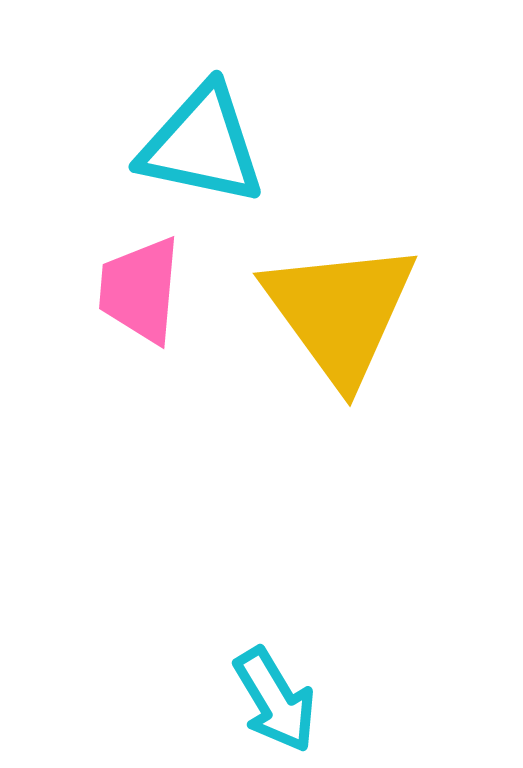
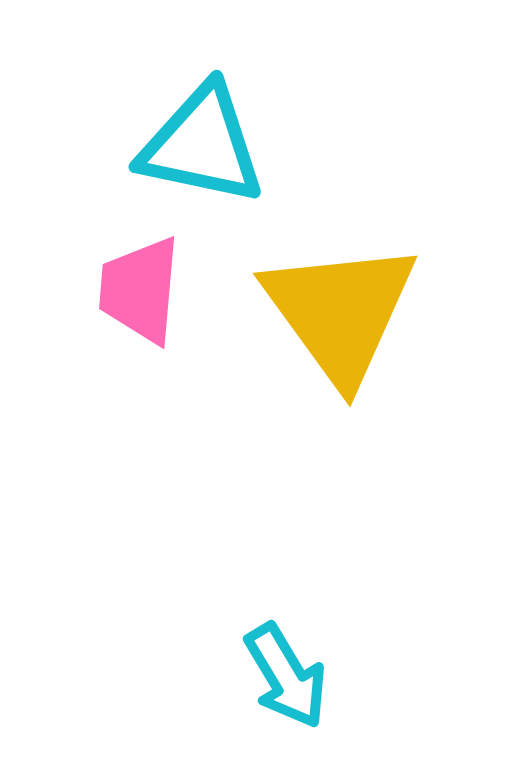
cyan arrow: moved 11 px right, 24 px up
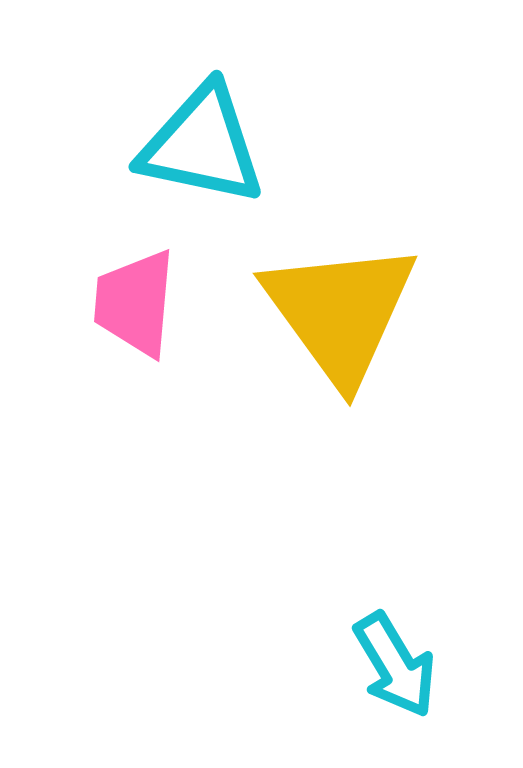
pink trapezoid: moved 5 px left, 13 px down
cyan arrow: moved 109 px right, 11 px up
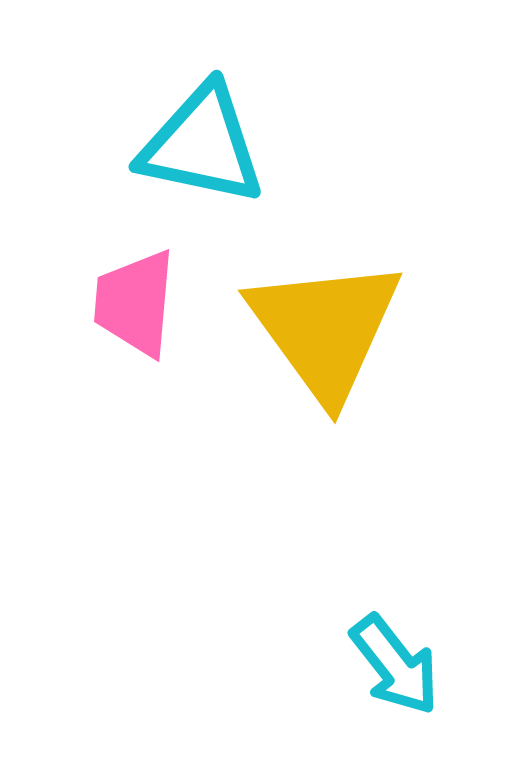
yellow triangle: moved 15 px left, 17 px down
cyan arrow: rotated 7 degrees counterclockwise
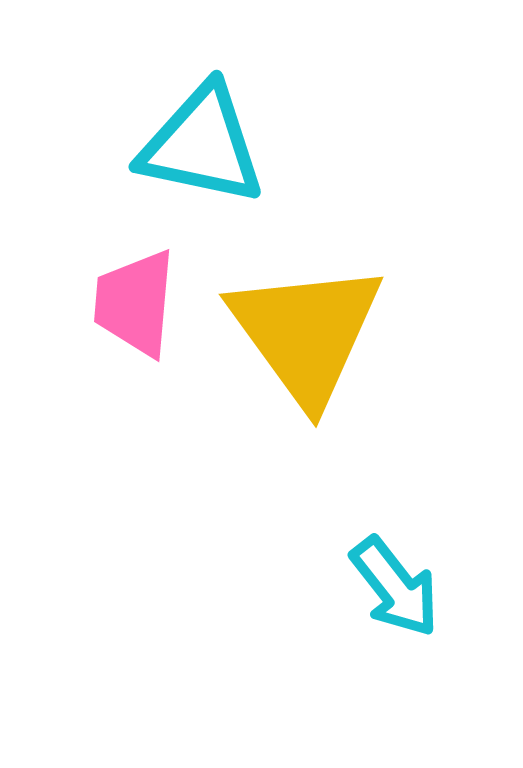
yellow triangle: moved 19 px left, 4 px down
cyan arrow: moved 78 px up
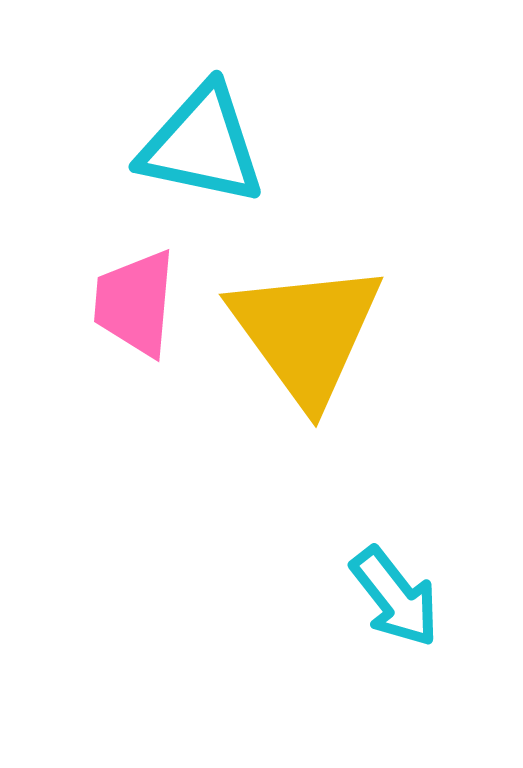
cyan arrow: moved 10 px down
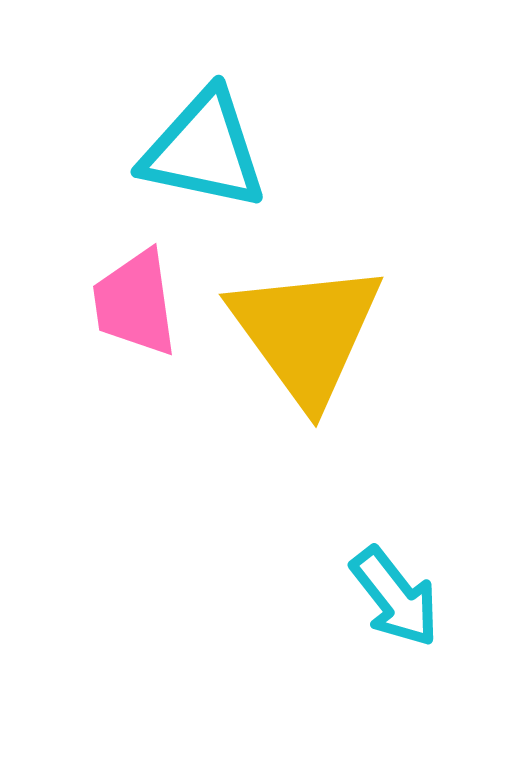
cyan triangle: moved 2 px right, 5 px down
pink trapezoid: rotated 13 degrees counterclockwise
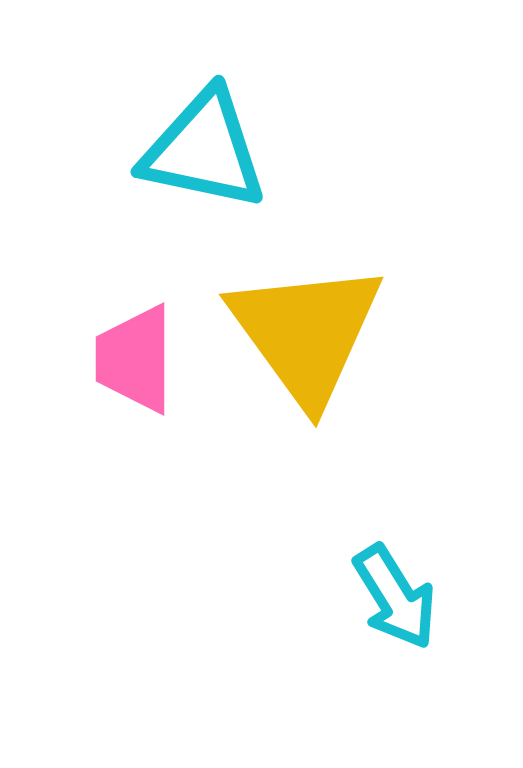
pink trapezoid: moved 56 px down; rotated 8 degrees clockwise
cyan arrow: rotated 6 degrees clockwise
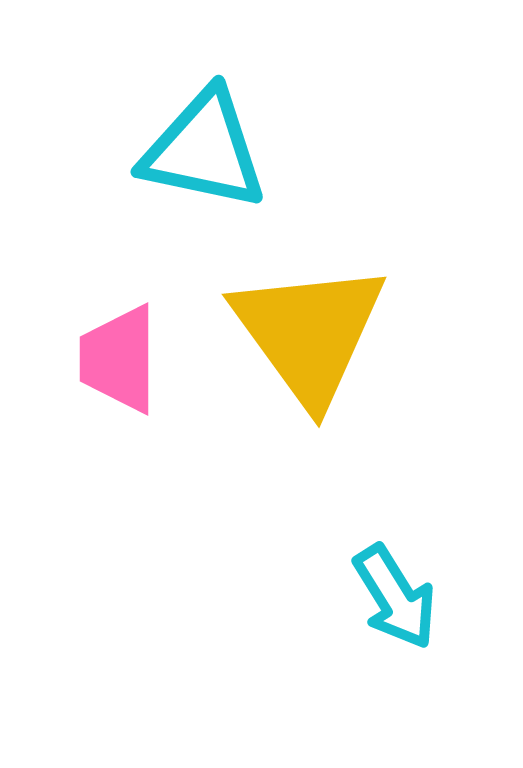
yellow triangle: moved 3 px right
pink trapezoid: moved 16 px left
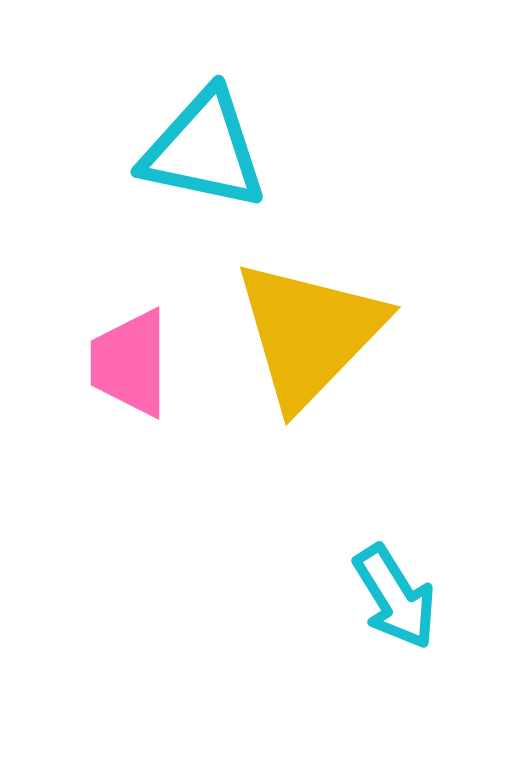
yellow triangle: rotated 20 degrees clockwise
pink trapezoid: moved 11 px right, 4 px down
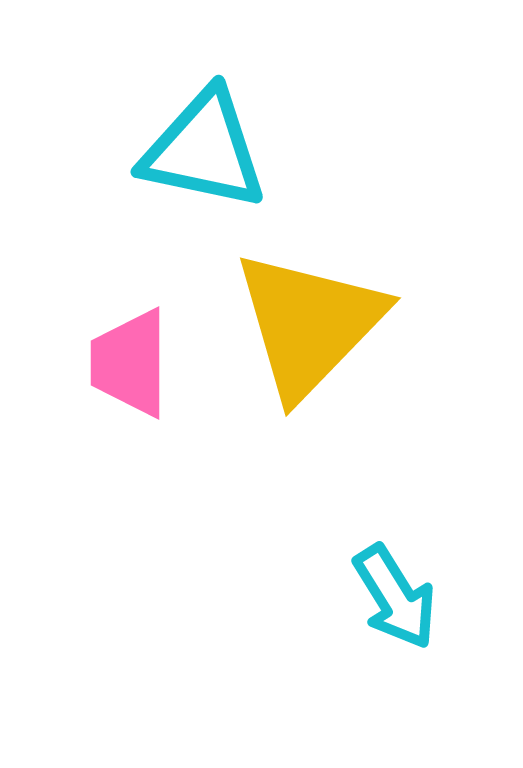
yellow triangle: moved 9 px up
